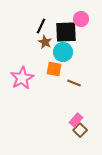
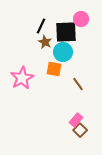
brown line: moved 4 px right, 1 px down; rotated 32 degrees clockwise
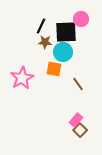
brown star: rotated 24 degrees counterclockwise
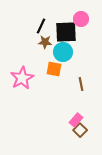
brown line: moved 3 px right; rotated 24 degrees clockwise
